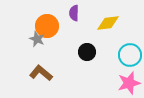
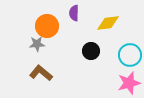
gray star: moved 5 px down; rotated 28 degrees counterclockwise
black circle: moved 4 px right, 1 px up
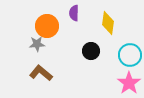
yellow diamond: rotated 75 degrees counterclockwise
pink star: rotated 20 degrees counterclockwise
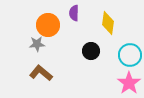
orange circle: moved 1 px right, 1 px up
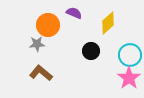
purple semicircle: rotated 112 degrees clockwise
yellow diamond: rotated 40 degrees clockwise
pink star: moved 5 px up
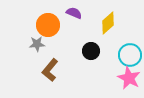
brown L-shape: moved 9 px right, 3 px up; rotated 90 degrees counterclockwise
pink star: rotated 10 degrees counterclockwise
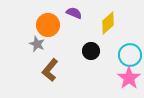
gray star: rotated 28 degrees clockwise
pink star: rotated 10 degrees clockwise
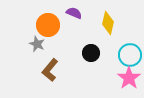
yellow diamond: rotated 35 degrees counterclockwise
black circle: moved 2 px down
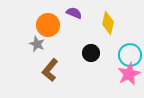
pink star: moved 4 px up; rotated 10 degrees clockwise
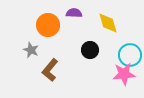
purple semicircle: rotated 21 degrees counterclockwise
yellow diamond: rotated 30 degrees counterclockwise
gray star: moved 6 px left, 6 px down
black circle: moved 1 px left, 3 px up
pink star: moved 5 px left; rotated 20 degrees clockwise
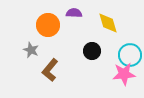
black circle: moved 2 px right, 1 px down
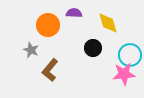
black circle: moved 1 px right, 3 px up
